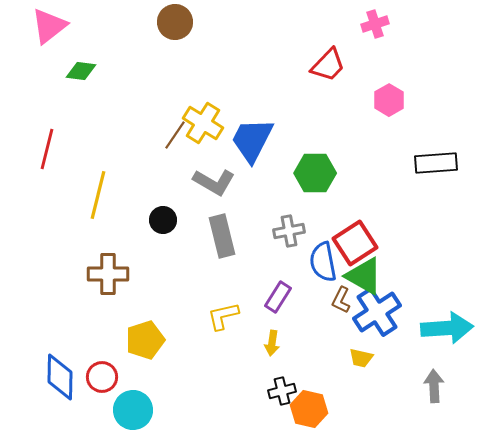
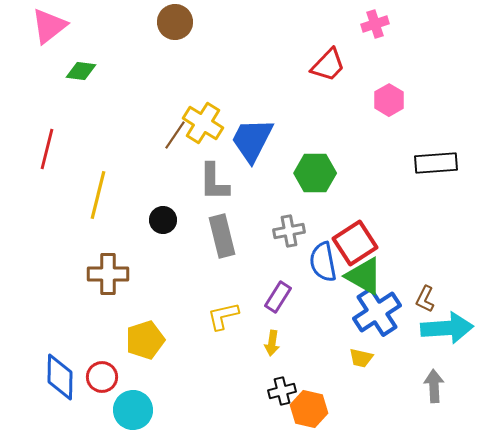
gray L-shape: rotated 60 degrees clockwise
brown L-shape: moved 84 px right, 1 px up
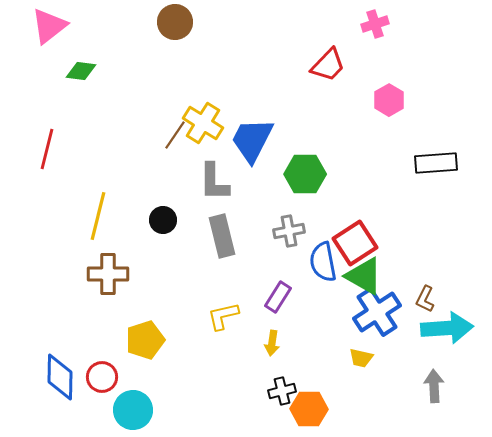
green hexagon: moved 10 px left, 1 px down
yellow line: moved 21 px down
orange hexagon: rotated 12 degrees counterclockwise
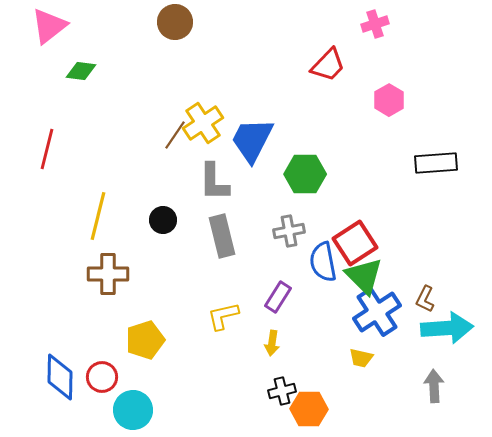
yellow cross: rotated 24 degrees clockwise
green triangle: rotated 15 degrees clockwise
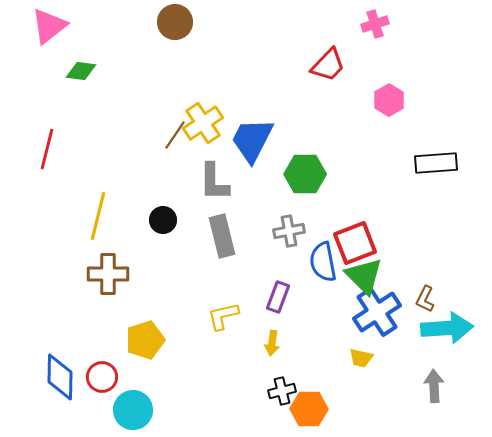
red square: rotated 12 degrees clockwise
purple rectangle: rotated 12 degrees counterclockwise
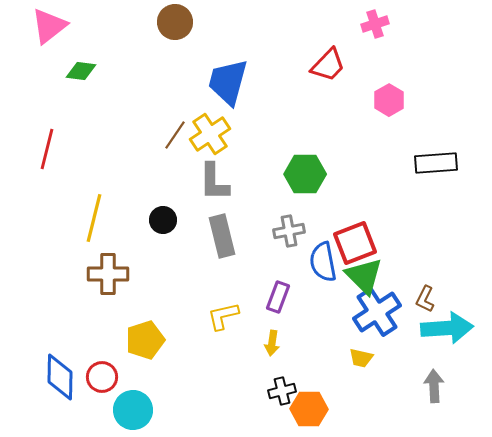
yellow cross: moved 7 px right, 11 px down
blue trapezoid: moved 24 px left, 58 px up; rotated 12 degrees counterclockwise
yellow line: moved 4 px left, 2 px down
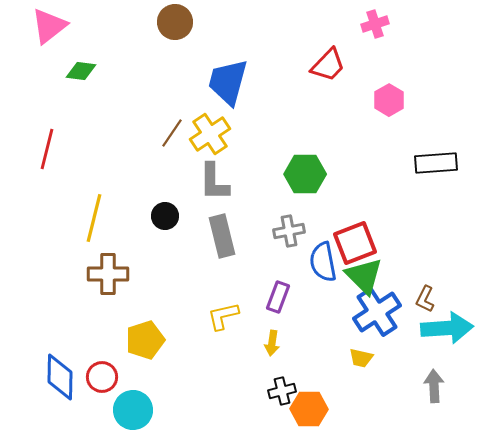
brown line: moved 3 px left, 2 px up
black circle: moved 2 px right, 4 px up
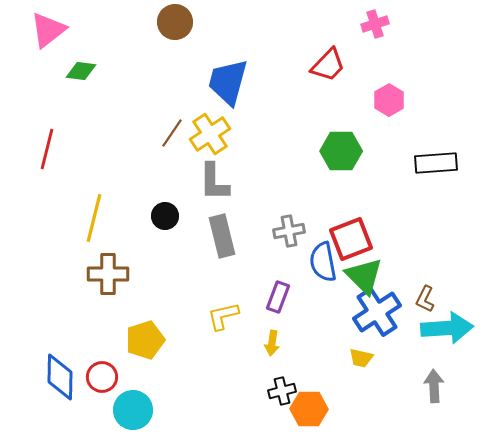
pink triangle: moved 1 px left, 4 px down
green hexagon: moved 36 px right, 23 px up
red square: moved 4 px left, 4 px up
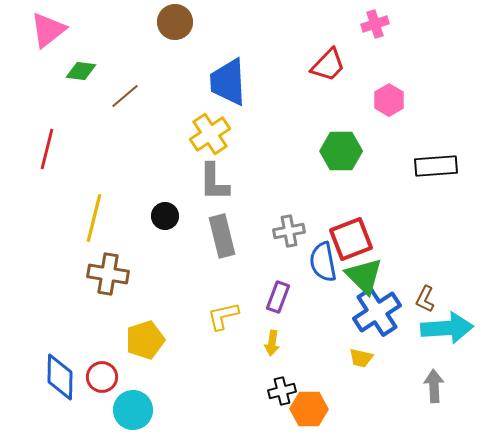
blue trapezoid: rotated 18 degrees counterclockwise
brown line: moved 47 px left, 37 px up; rotated 16 degrees clockwise
black rectangle: moved 3 px down
brown cross: rotated 9 degrees clockwise
